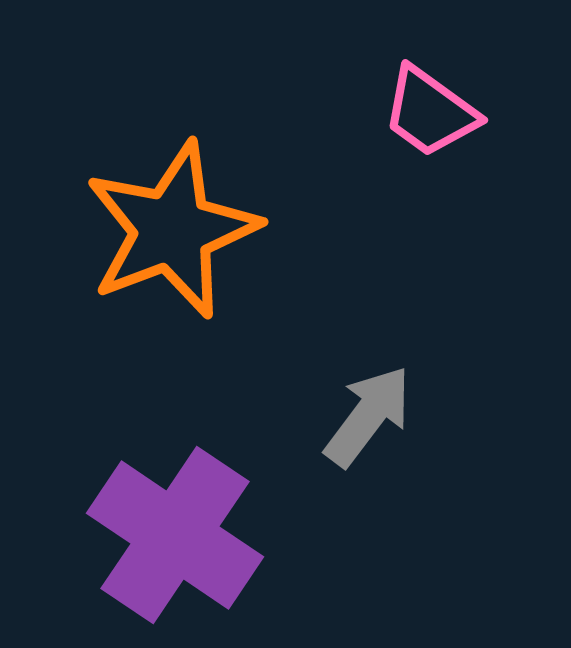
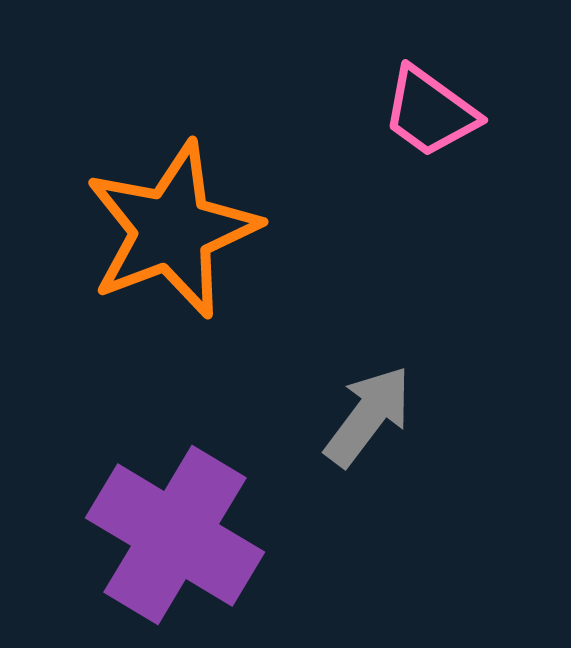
purple cross: rotated 3 degrees counterclockwise
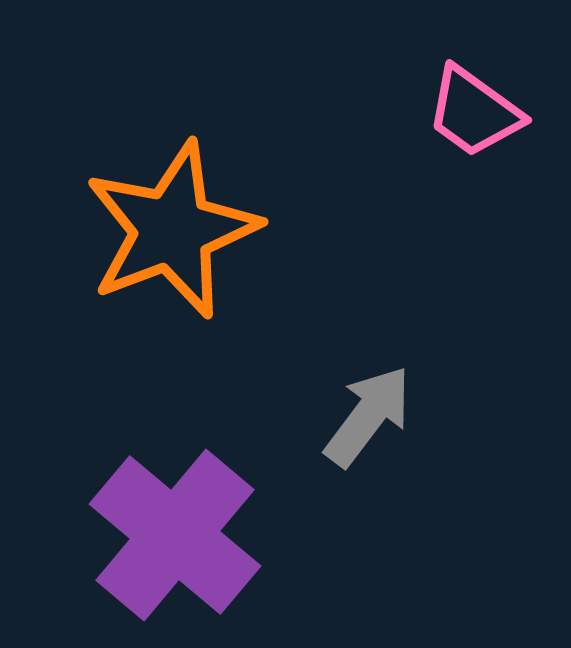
pink trapezoid: moved 44 px right
purple cross: rotated 9 degrees clockwise
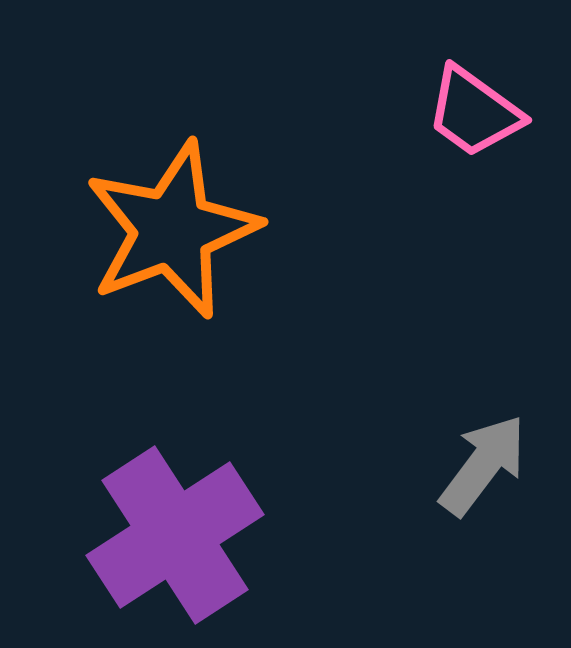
gray arrow: moved 115 px right, 49 px down
purple cross: rotated 17 degrees clockwise
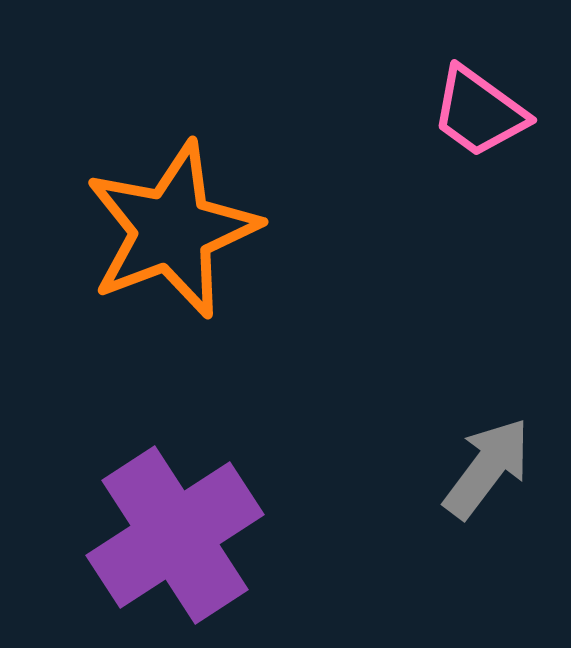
pink trapezoid: moved 5 px right
gray arrow: moved 4 px right, 3 px down
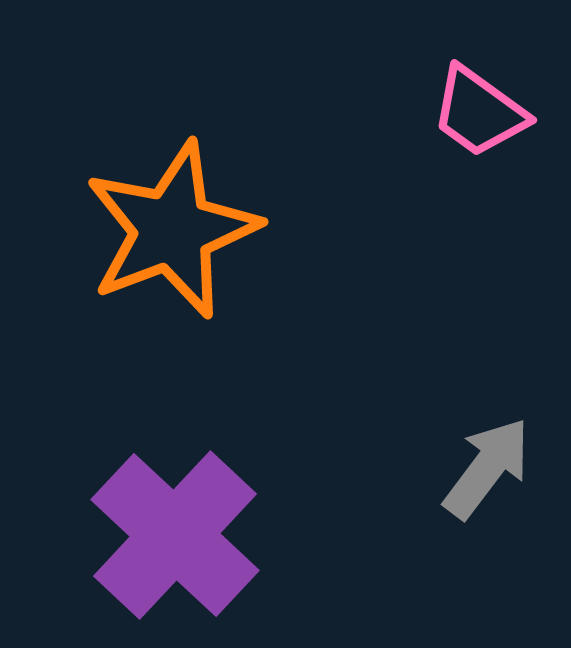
purple cross: rotated 14 degrees counterclockwise
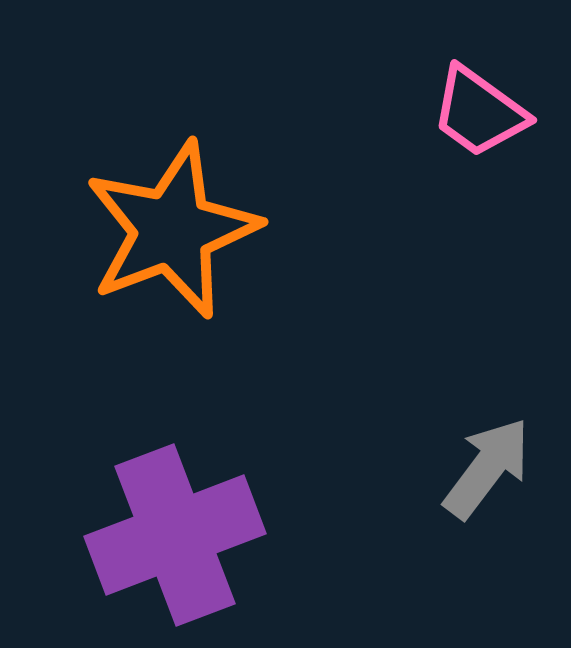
purple cross: rotated 26 degrees clockwise
